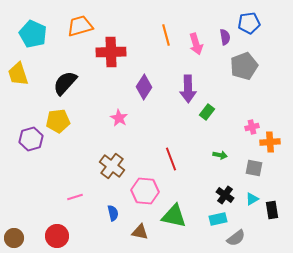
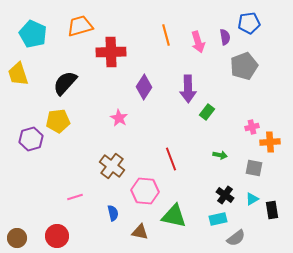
pink arrow: moved 2 px right, 2 px up
brown circle: moved 3 px right
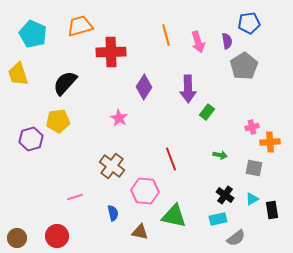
purple semicircle: moved 2 px right, 4 px down
gray pentagon: rotated 12 degrees counterclockwise
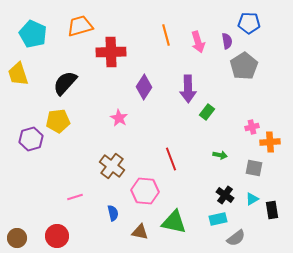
blue pentagon: rotated 10 degrees clockwise
green triangle: moved 6 px down
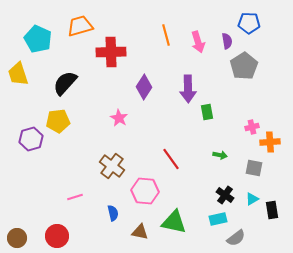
cyan pentagon: moved 5 px right, 5 px down
green rectangle: rotated 49 degrees counterclockwise
red line: rotated 15 degrees counterclockwise
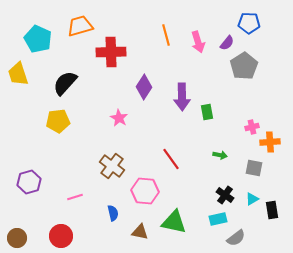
purple semicircle: moved 2 px down; rotated 49 degrees clockwise
purple arrow: moved 6 px left, 8 px down
purple hexagon: moved 2 px left, 43 px down
red circle: moved 4 px right
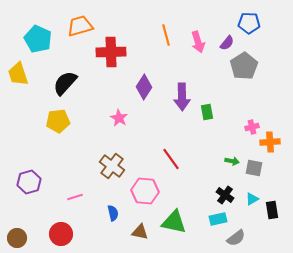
green arrow: moved 12 px right, 6 px down
red circle: moved 2 px up
